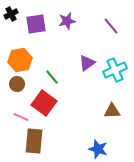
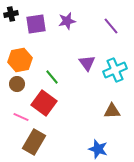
black cross: rotated 16 degrees clockwise
purple triangle: rotated 30 degrees counterclockwise
brown rectangle: moved 1 px down; rotated 25 degrees clockwise
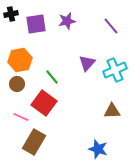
purple triangle: rotated 18 degrees clockwise
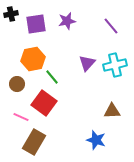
orange hexagon: moved 13 px right, 1 px up
cyan cross: moved 5 px up; rotated 10 degrees clockwise
blue star: moved 2 px left, 9 px up
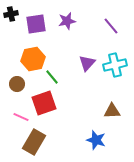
red square: rotated 35 degrees clockwise
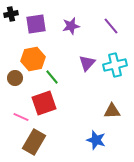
purple star: moved 4 px right, 5 px down
brown circle: moved 2 px left, 6 px up
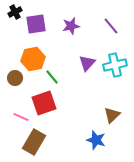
black cross: moved 4 px right, 2 px up; rotated 16 degrees counterclockwise
brown triangle: moved 4 px down; rotated 42 degrees counterclockwise
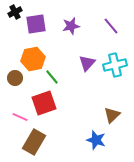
pink line: moved 1 px left
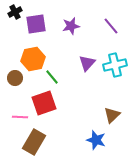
pink line: rotated 21 degrees counterclockwise
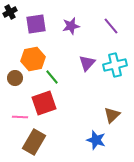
black cross: moved 5 px left
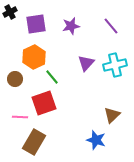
orange hexagon: moved 1 px right, 2 px up; rotated 15 degrees counterclockwise
purple triangle: moved 1 px left
brown circle: moved 1 px down
